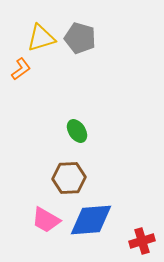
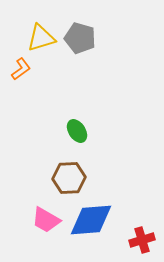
red cross: moved 1 px up
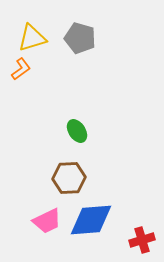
yellow triangle: moved 9 px left
pink trapezoid: moved 1 px right, 1 px down; rotated 56 degrees counterclockwise
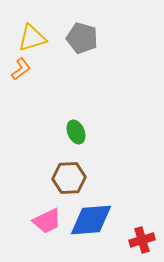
gray pentagon: moved 2 px right
green ellipse: moved 1 px left, 1 px down; rotated 10 degrees clockwise
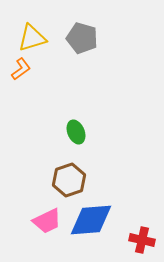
brown hexagon: moved 2 px down; rotated 16 degrees counterclockwise
red cross: rotated 30 degrees clockwise
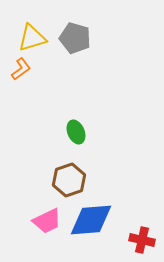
gray pentagon: moved 7 px left
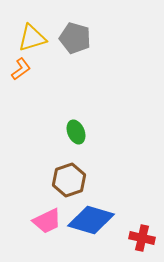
blue diamond: rotated 21 degrees clockwise
red cross: moved 2 px up
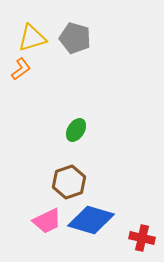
green ellipse: moved 2 px up; rotated 55 degrees clockwise
brown hexagon: moved 2 px down
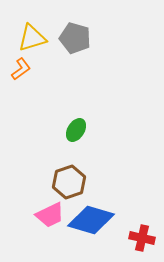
pink trapezoid: moved 3 px right, 6 px up
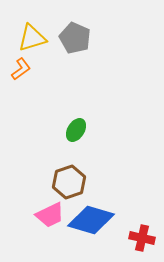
gray pentagon: rotated 8 degrees clockwise
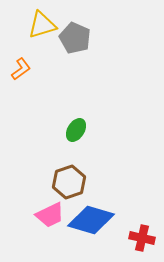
yellow triangle: moved 10 px right, 13 px up
